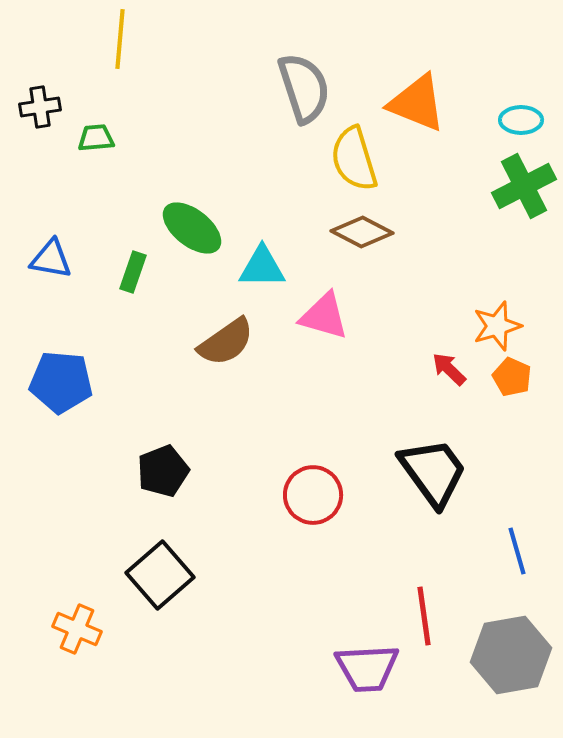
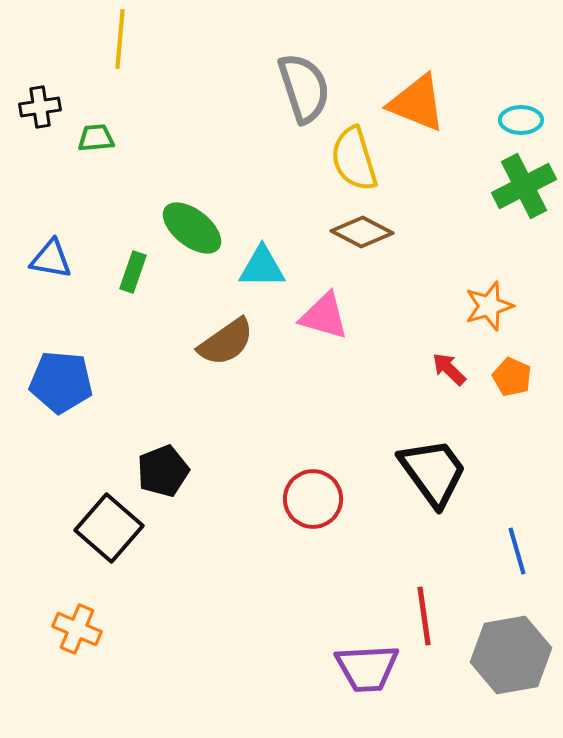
orange star: moved 8 px left, 20 px up
red circle: moved 4 px down
black square: moved 51 px left, 47 px up; rotated 8 degrees counterclockwise
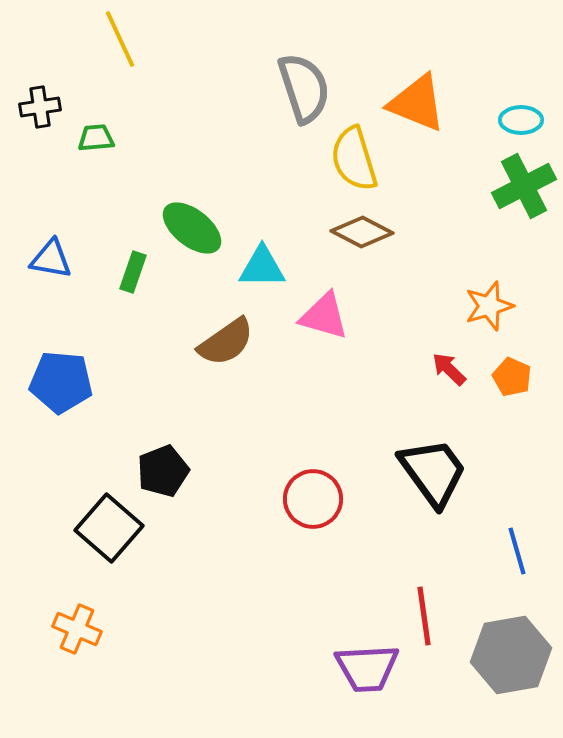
yellow line: rotated 30 degrees counterclockwise
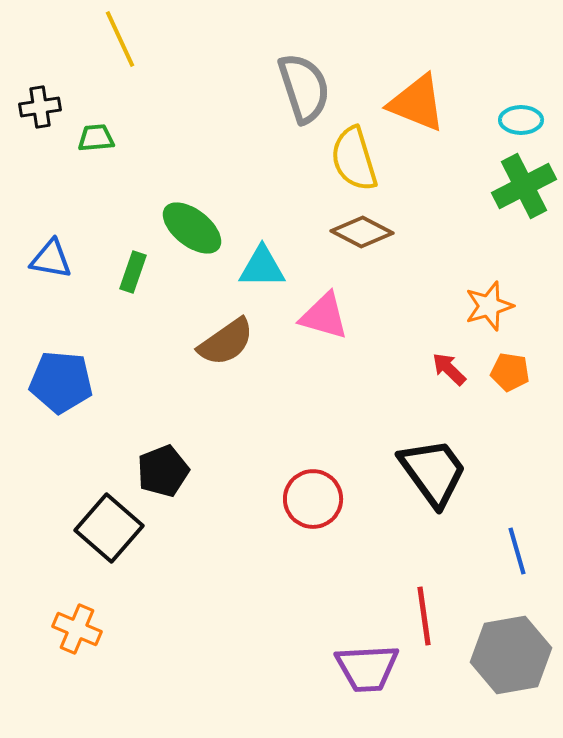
orange pentagon: moved 2 px left, 5 px up; rotated 15 degrees counterclockwise
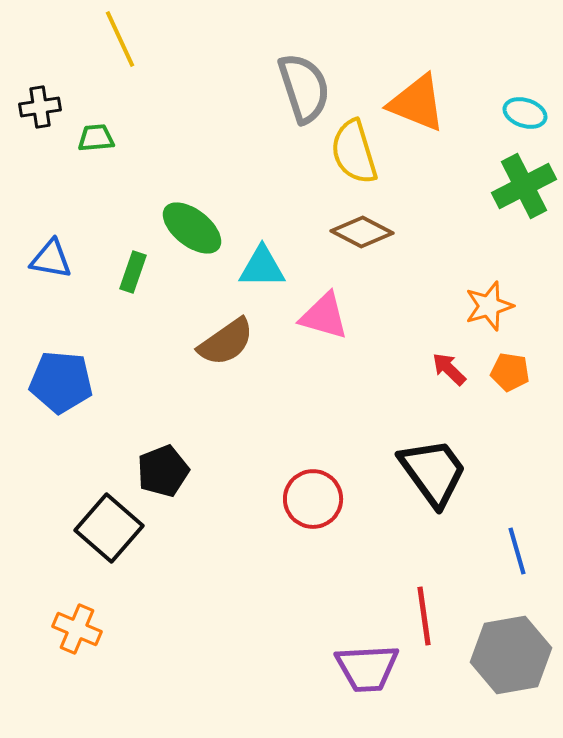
cyan ellipse: moved 4 px right, 7 px up; rotated 18 degrees clockwise
yellow semicircle: moved 7 px up
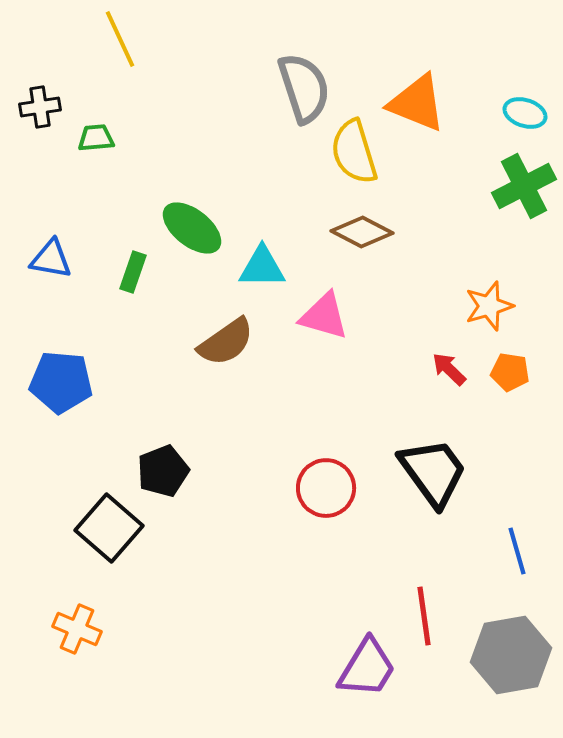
red circle: moved 13 px right, 11 px up
purple trapezoid: rotated 56 degrees counterclockwise
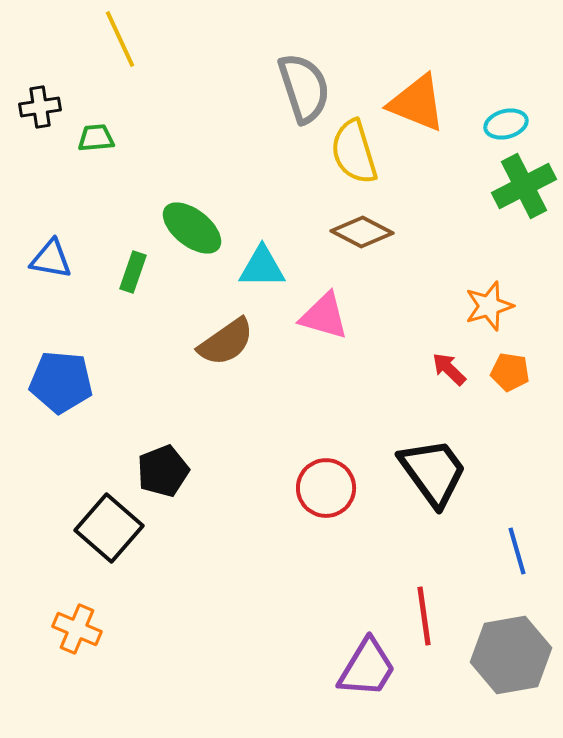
cyan ellipse: moved 19 px left, 11 px down; rotated 33 degrees counterclockwise
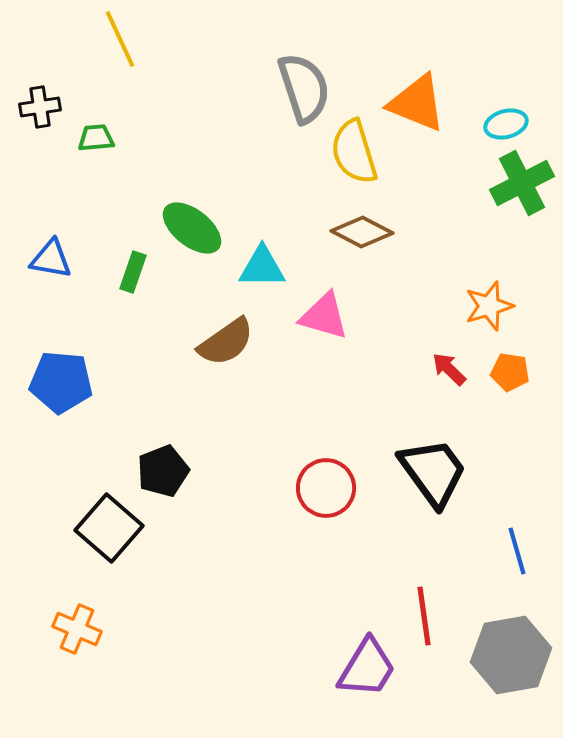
green cross: moved 2 px left, 3 px up
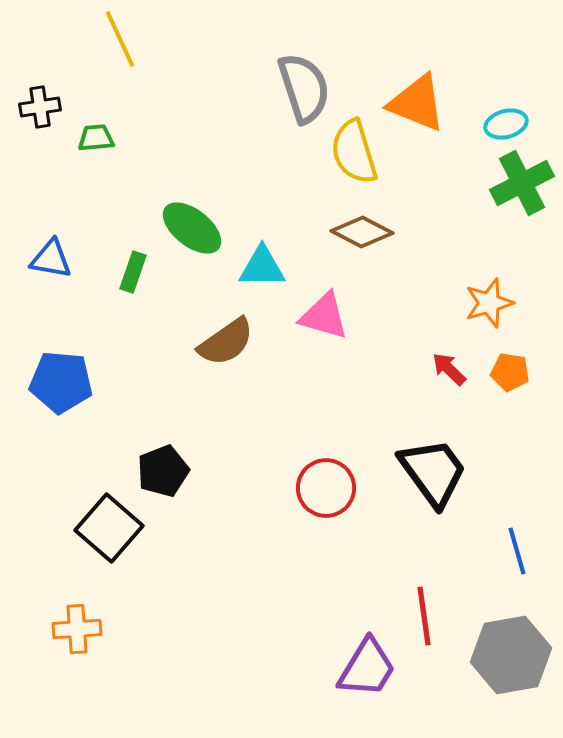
orange star: moved 3 px up
orange cross: rotated 27 degrees counterclockwise
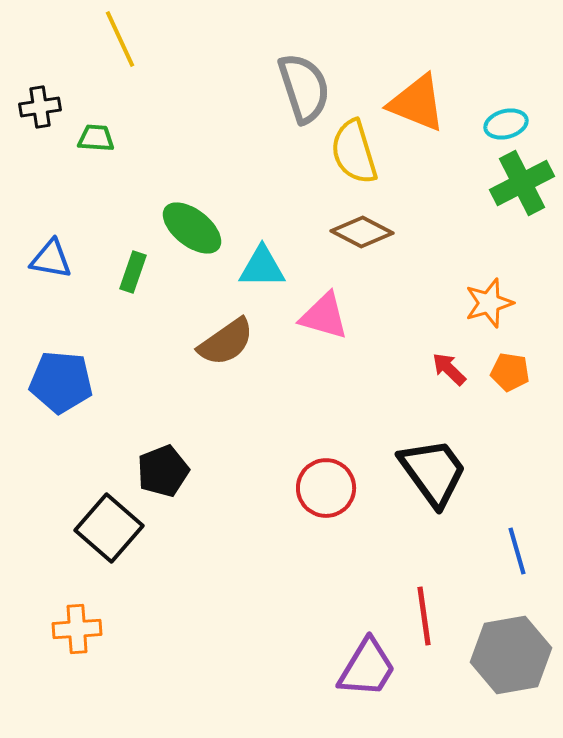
green trapezoid: rotated 9 degrees clockwise
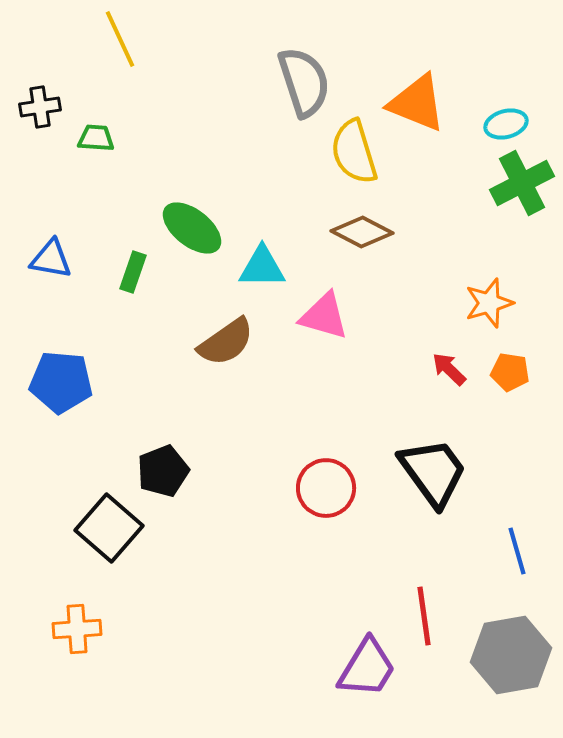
gray semicircle: moved 6 px up
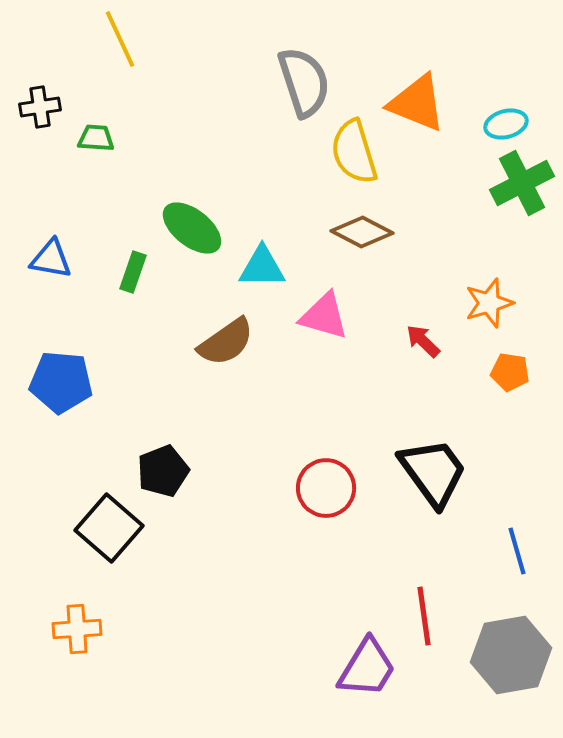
red arrow: moved 26 px left, 28 px up
